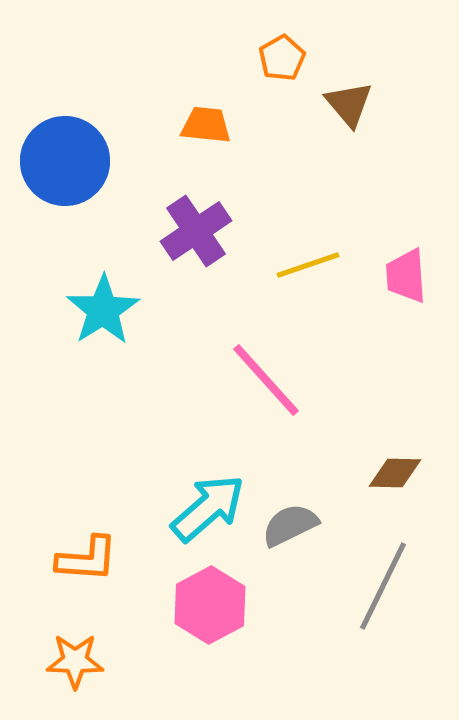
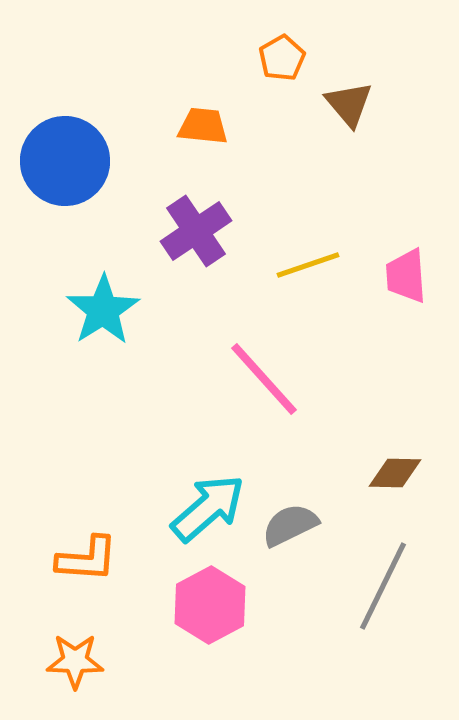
orange trapezoid: moved 3 px left, 1 px down
pink line: moved 2 px left, 1 px up
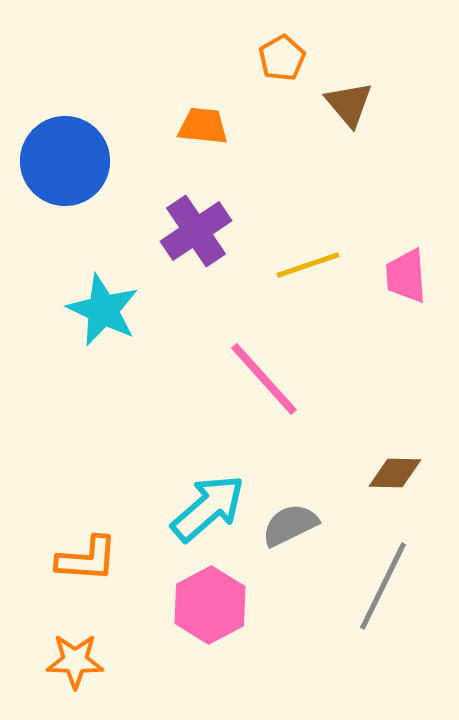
cyan star: rotated 14 degrees counterclockwise
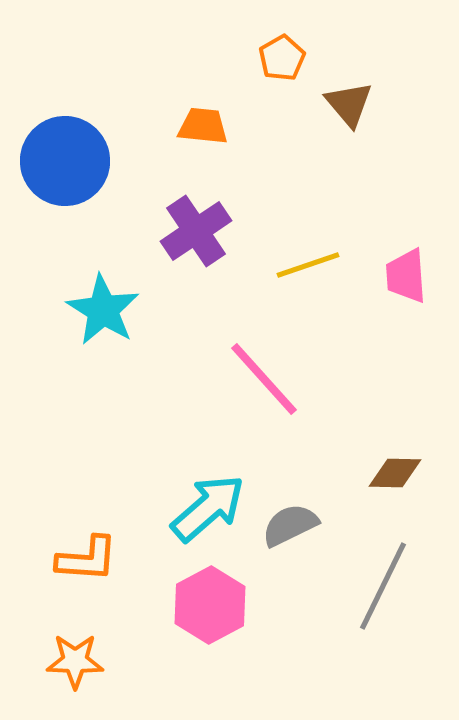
cyan star: rotated 6 degrees clockwise
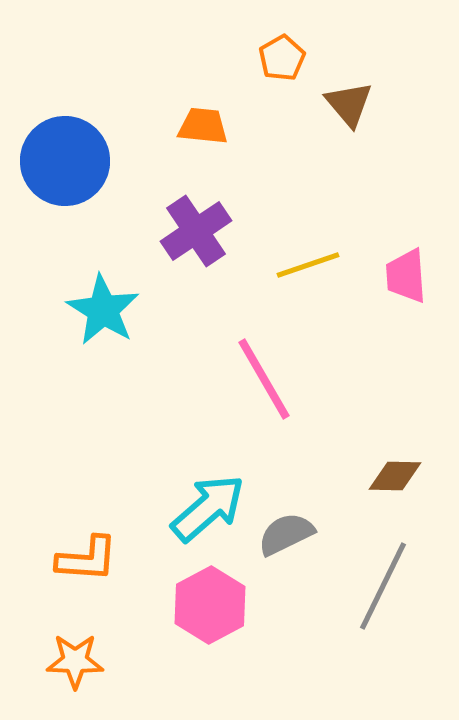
pink line: rotated 12 degrees clockwise
brown diamond: moved 3 px down
gray semicircle: moved 4 px left, 9 px down
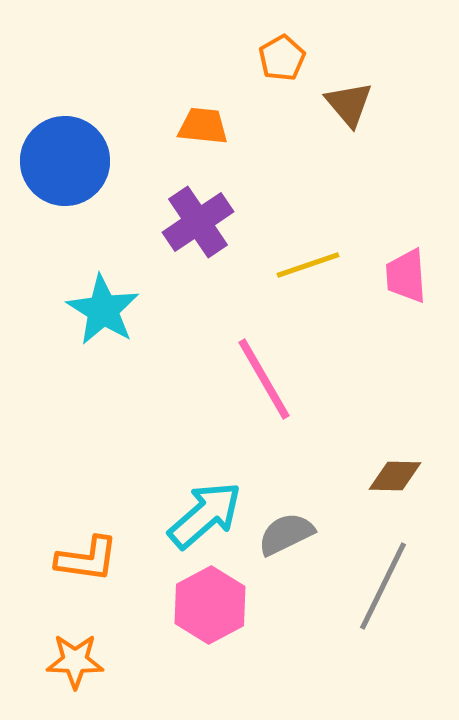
purple cross: moved 2 px right, 9 px up
cyan arrow: moved 3 px left, 7 px down
orange L-shape: rotated 4 degrees clockwise
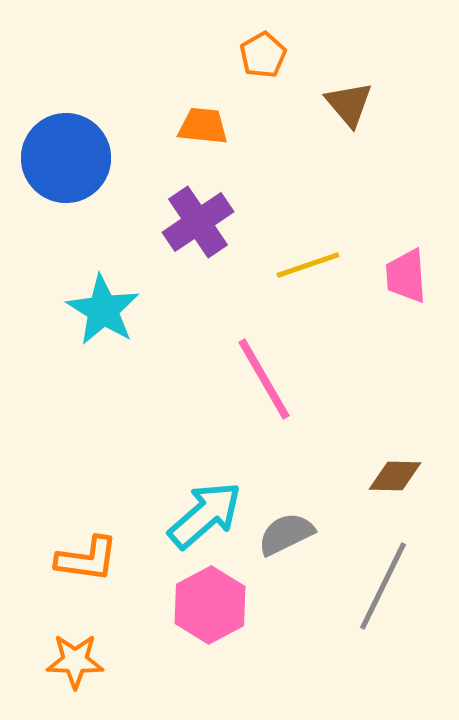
orange pentagon: moved 19 px left, 3 px up
blue circle: moved 1 px right, 3 px up
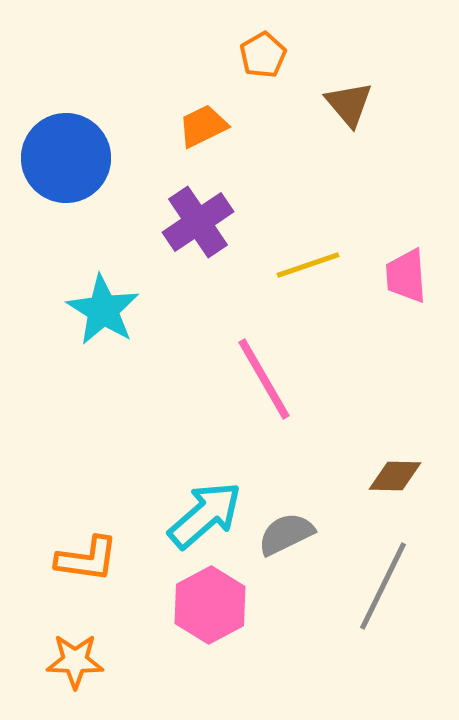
orange trapezoid: rotated 32 degrees counterclockwise
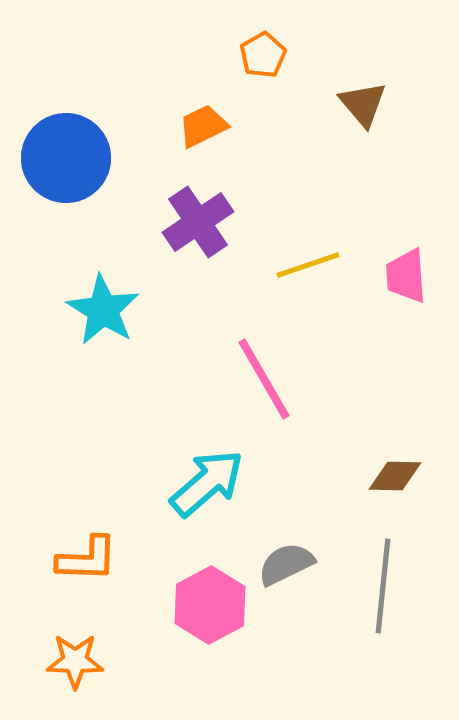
brown triangle: moved 14 px right
cyan arrow: moved 2 px right, 32 px up
gray semicircle: moved 30 px down
orange L-shape: rotated 6 degrees counterclockwise
gray line: rotated 20 degrees counterclockwise
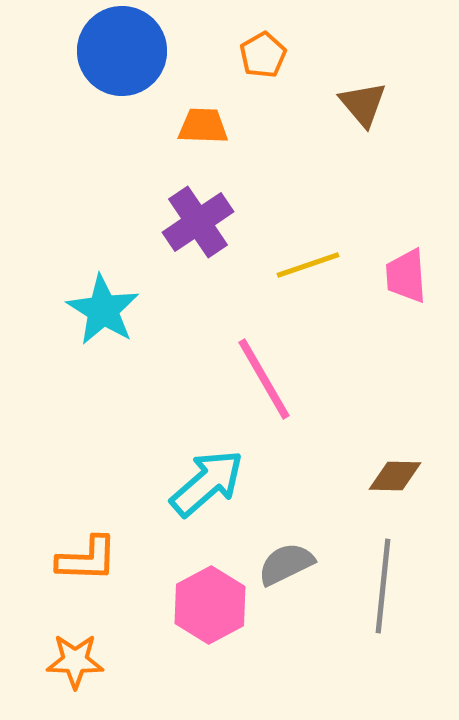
orange trapezoid: rotated 28 degrees clockwise
blue circle: moved 56 px right, 107 px up
